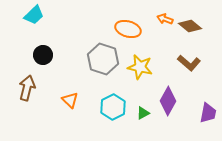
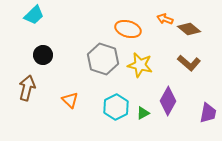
brown diamond: moved 1 px left, 3 px down
yellow star: moved 2 px up
cyan hexagon: moved 3 px right
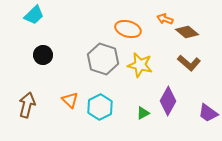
brown diamond: moved 2 px left, 3 px down
brown arrow: moved 17 px down
cyan hexagon: moved 16 px left
purple trapezoid: rotated 115 degrees clockwise
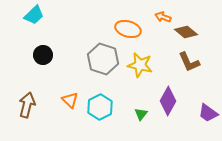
orange arrow: moved 2 px left, 2 px up
brown diamond: moved 1 px left
brown L-shape: moved 1 px up; rotated 25 degrees clockwise
green triangle: moved 2 px left, 1 px down; rotated 24 degrees counterclockwise
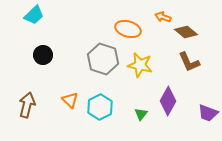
purple trapezoid: rotated 15 degrees counterclockwise
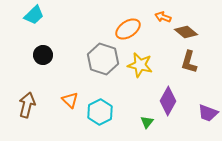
orange ellipse: rotated 50 degrees counterclockwise
brown L-shape: rotated 40 degrees clockwise
cyan hexagon: moved 5 px down
green triangle: moved 6 px right, 8 px down
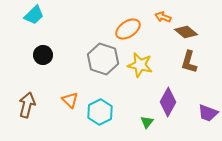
purple diamond: moved 1 px down
